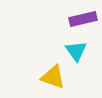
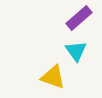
purple rectangle: moved 4 px left, 1 px up; rotated 28 degrees counterclockwise
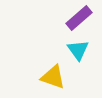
cyan triangle: moved 2 px right, 1 px up
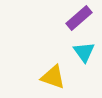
cyan triangle: moved 6 px right, 2 px down
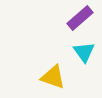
purple rectangle: moved 1 px right
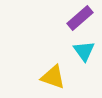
cyan triangle: moved 1 px up
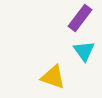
purple rectangle: rotated 12 degrees counterclockwise
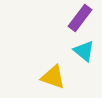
cyan triangle: rotated 15 degrees counterclockwise
